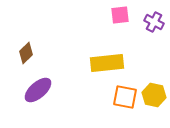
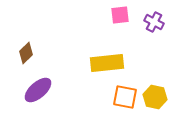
yellow hexagon: moved 1 px right, 2 px down
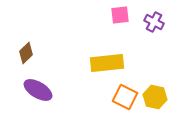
purple ellipse: rotated 72 degrees clockwise
orange square: rotated 15 degrees clockwise
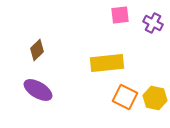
purple cross: moved 1 px left, 1 px down
brown diamond: moved 11 px right, 3 px up
yellow hexagon: moved 1 px down
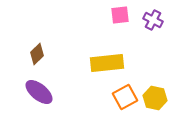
purple cross: moved 3 px up
brown diamond: moved 4 px down
purple ellipse: moved 1 px right, 2 px down; rotated 8 degrees clockwise
orange square: rotated 35 degrees clockwise
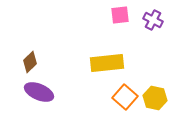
brown diamond: moved 7 px left, 8 px down
purple ellipse: rotated 16 degrees counterclockwise
orange square: rotated 20 degrees counterclockwise
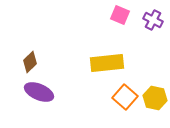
pink square: rotated 30 degrees clockwise
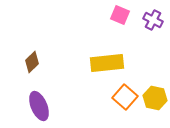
brown diamond: moved 2 px right
purple ellipse: moved 14 px down; rotated 44 degrees clockwise
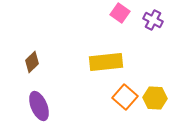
pink square: moved 2 px up; rotated 12 degrees clockwise
yellow rectangle: moved 1 px left, 1 px up
yellow hexagon: rotated 10 degrees counterclockwise
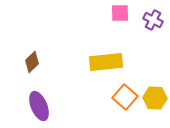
pink square: rotated 36 degrees counterclockwise
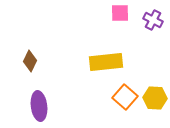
brown diamond: moved 2 px left, 1 px up; rotated 20 degrees counterclockwise
purple ellipse: rotated 16 degrees clockwise
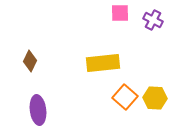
yellow rectangle: moved 3 px left, 1 px down
purple ellipse: moved 1 px left, 4 px down
